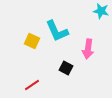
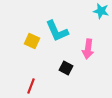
red line: moved 1 px left, 1 px down; rotated 35 degrees counterclockwise
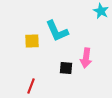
cyan star: rotated 14 degrees clockwise
yellow square: rotated 28 degrees counterclockwise
pink arrow: moved 2 px left, 9 px down
black square: rotated 24 degrees counterclockwise
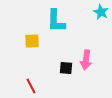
cyan star: moved 1 px down
cyan L-shape: moved 1 px left, 10 px up; rotated 25 degrees clockwise
pink arrow: moved 2 px down
red line: rotated 49 degrees counterclockwise
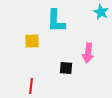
pink arrow: moved 2 px right, 7 px up
red line: rotated 35 degrees clockwise
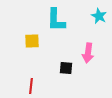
cyan star: moved 2 px left, 4 px down
cyan L-shape: moved 1 px up
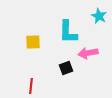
cyan L-shape: moved 12 px right, 12 px down
yellow square: moved 1 px right, 1 px down
pink arrow: rotated 72 degrees clockwise
black square: rotated 24 degrees counterclockwise
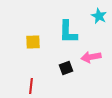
pink arrow: moved 3 px right, 4 px down
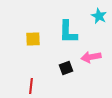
yellow square: moved 3 px up
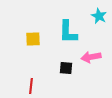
black square: rotated 24 degrees clockwise
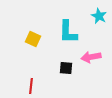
yellow square: rotated 28 degrees clockwise
